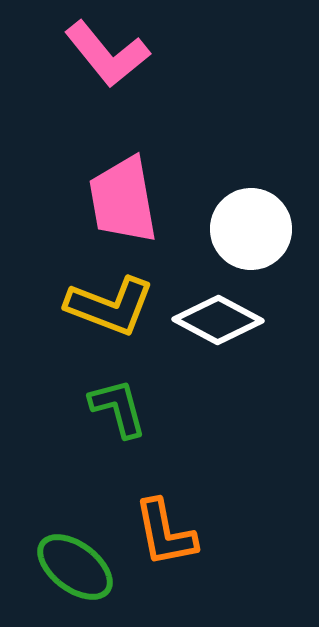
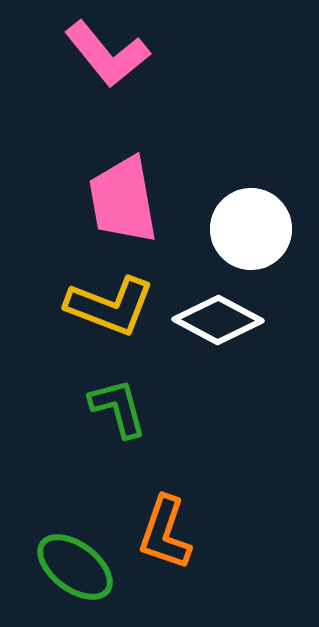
orange L-shape: rotated 30 degrees clockwise
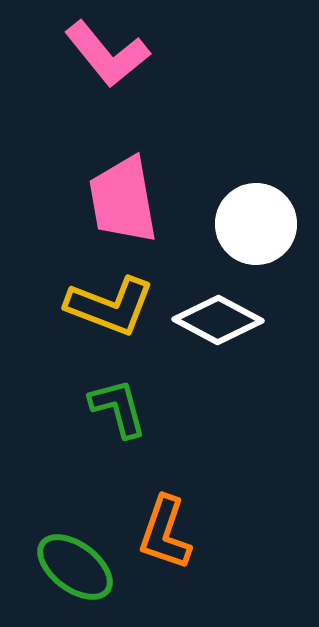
white circle: moved 5 px right, 5 px up
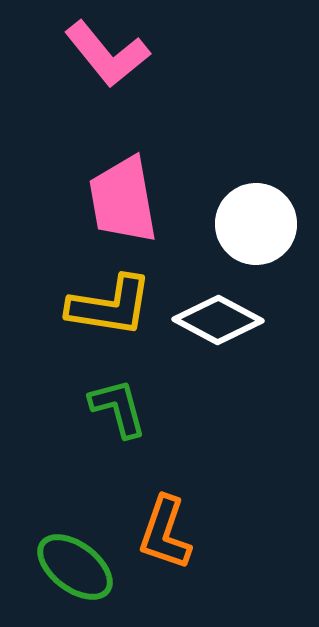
yellow L-shape: rotated 12 degrees counterclockwise
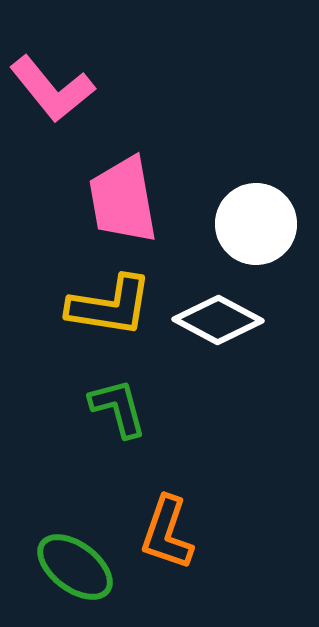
pink L-shape: moved 55 px left, 35 px down
orange L-shape: moved 2 px right
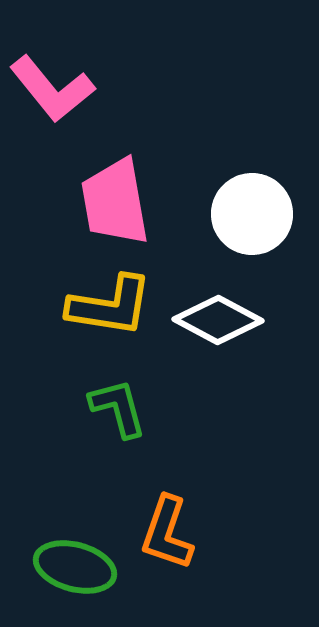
pink trapezoid: moved 8 px left, 2 px down
white circle: moved 4 px left, 10 px up
green ellipse: rotated 22 degrees counterclockwise
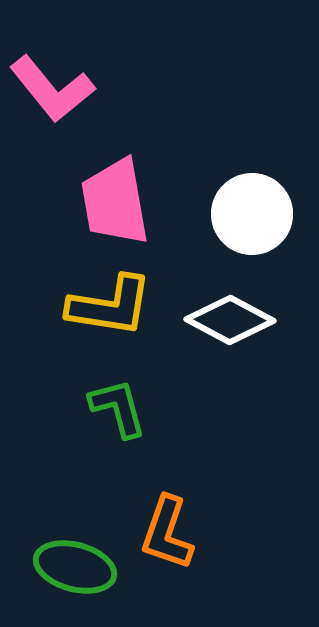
white diamond: moved 12 px right
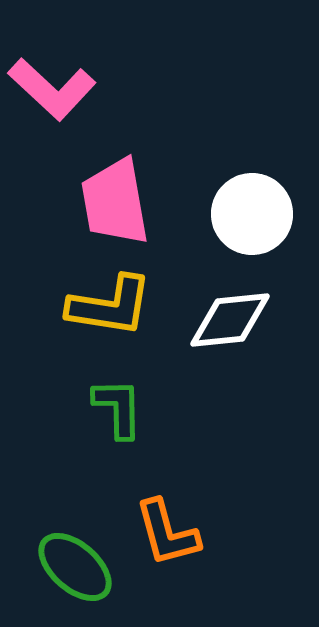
pink L-shape: rotated 8 degrees counterclockwise
white diamond: rotated 34 degrees counterclockwise
green L-shape: rotated 14 degrees clockwise
orange L-shape: rotated 34 degrees counterclockwise
green ellipse: rotated 26 degrees clockwise
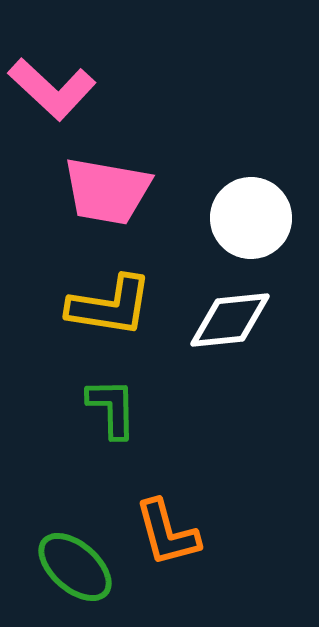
pink trapezoid: moved 8 px left, 11 px up; rotated 70 degrees counterclockwise
white circle: moved 1 px left, 4 px down
green L-shape: moved 6 px left
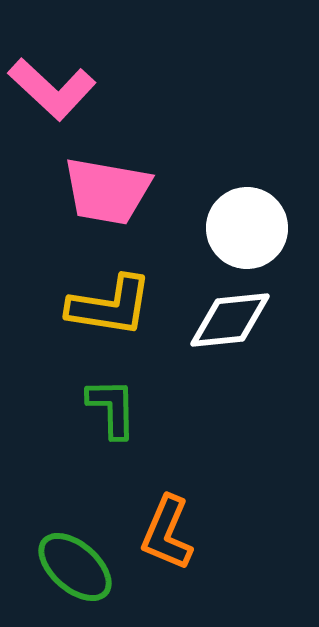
white circle: moved 4 px left, 10 px down
orange L-shape: rotated 38 degrees clockwise
